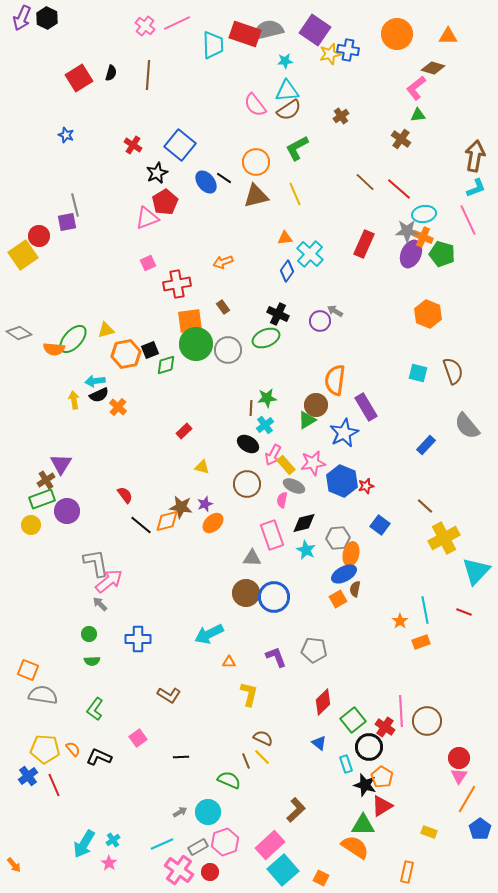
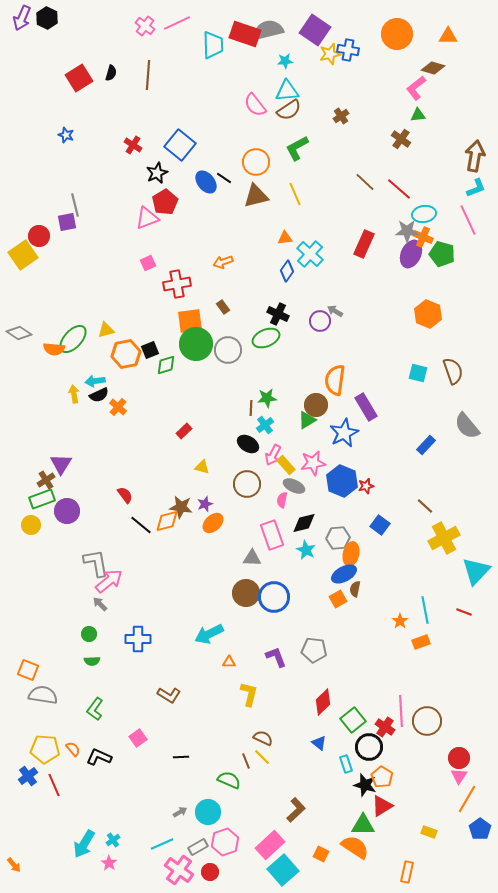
yellow arrow at (74, 400): moved 6 px up
orange square at (321, 878): moved 24 px up
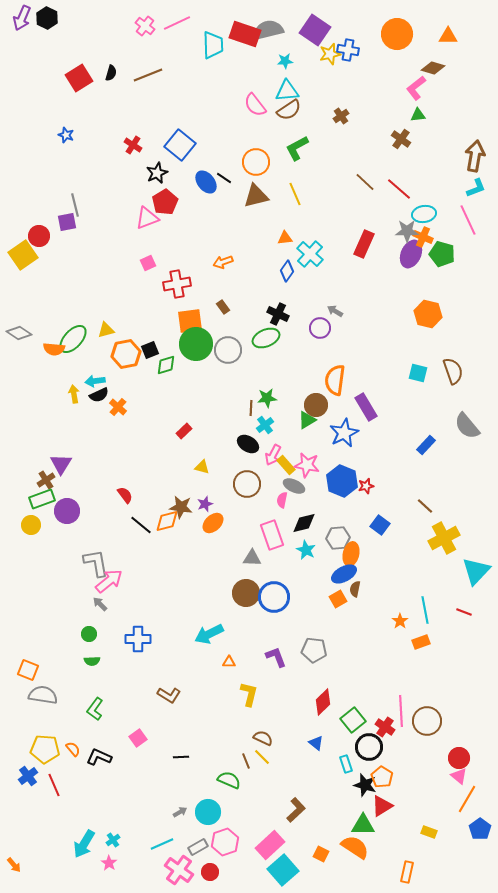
brown line at (148, 75): rotated 64 degrees clockwise
orange hexagon at (428, 314): rotated 8 degrees counterclockwise
purple circle at (320, 321): moved 7 px down
pink star at (313, 463): moved 6 px left, 2 px down; rotated 20 degrees clockwise
blue triangle at (319, 743): moved 3 px left
pink triangle at (459, 776): rotated 24 degrees counterclockwise
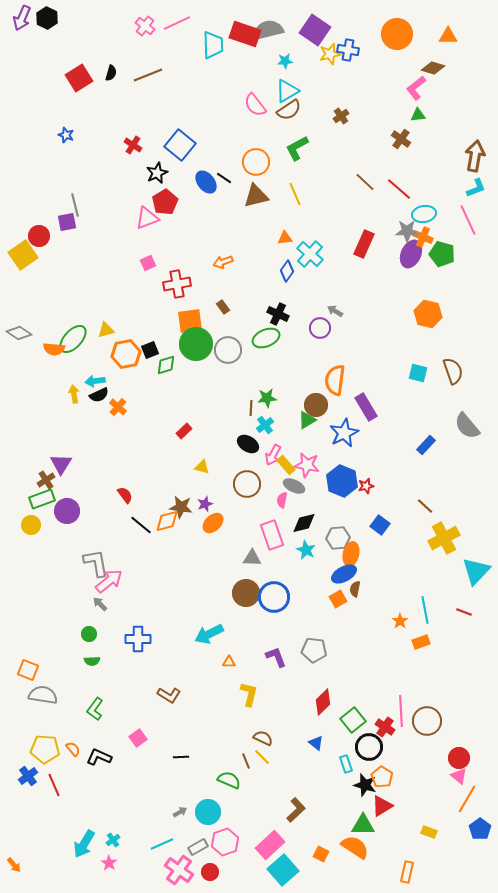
cyan triangle at (287, 91): rotated 25 degrees counterclockwise
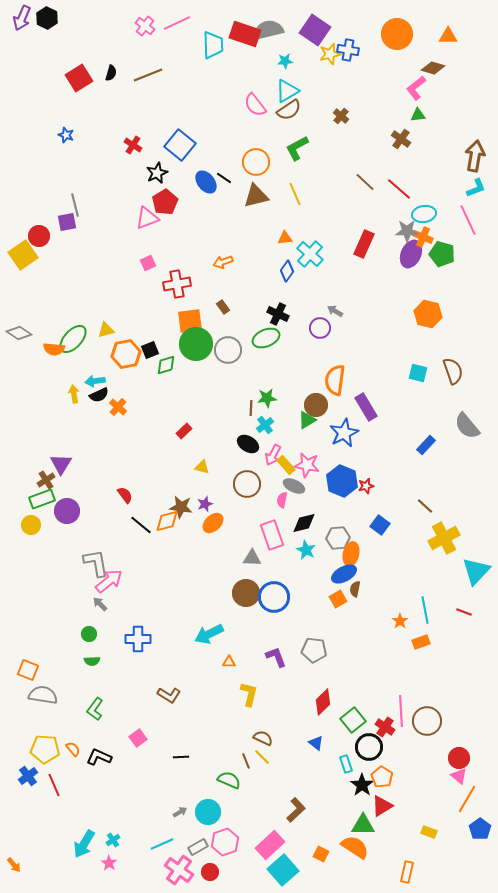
brown cross at (341, 116): rotated 14 degrees counterclockwise
black star at (365, 785): moved 3 px left; rotated 20 degrees clockwise
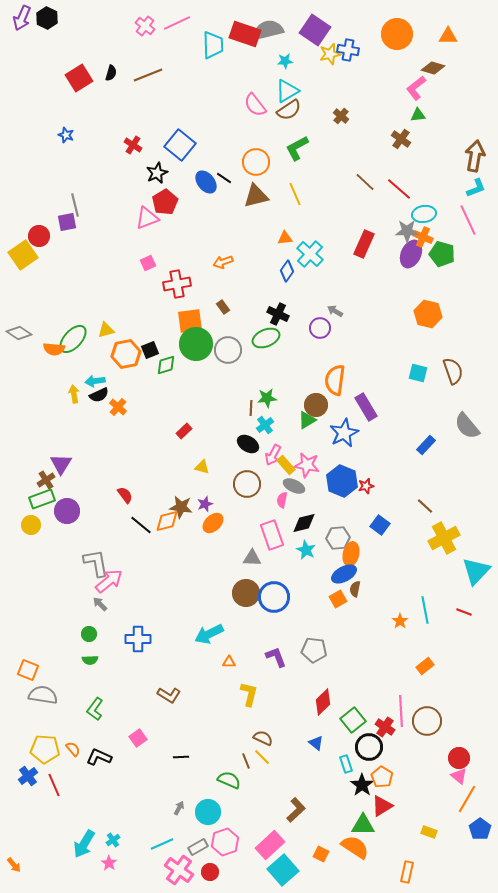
orange rectangle at (421, 642): moved 4 px right, 24 px down; rotated 18 degrees counterclockwise
green semicircle at (92, 661): moved 2 px left, 1 px up
gray arrow at (180, 812): moved 1 px left, 4 px up; rotated 32 degrees counterclockwise
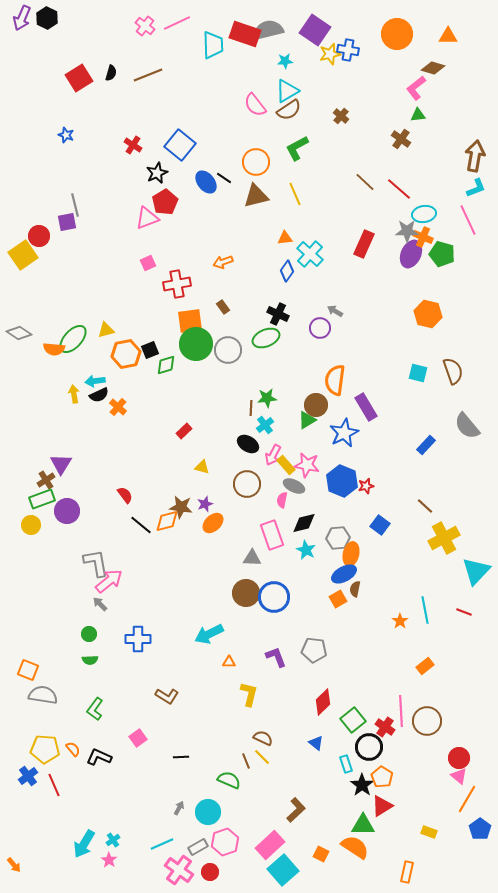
brown L-shape at (169, 695): moved 2 px left, 1 px down
pink star at (109, 863): moved 3 px up
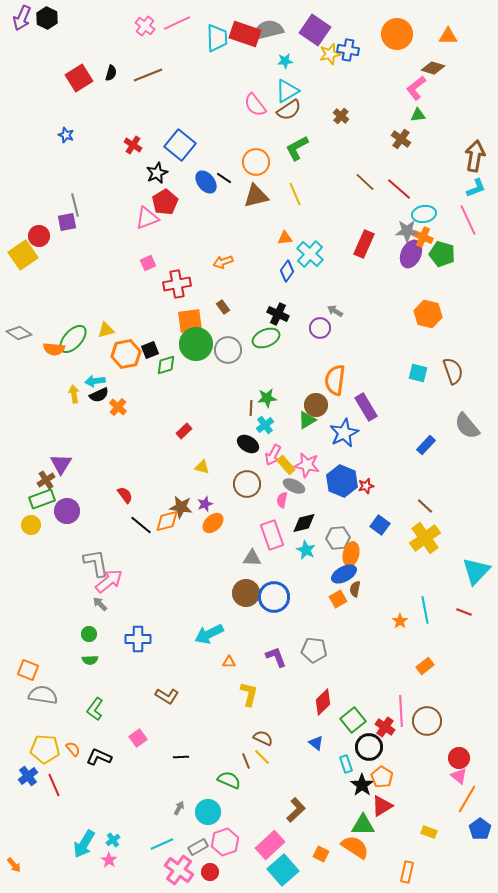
cyan trapezoid at (213, 45): moved 4 px right, 7 px up
yellow cross at (444, 538): moved 19 px left; rotated 8 degrees counterclockwise
